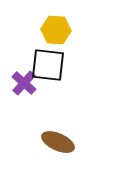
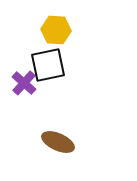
black square: rotated 18 degrees counterclockwise
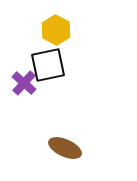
yellow hexagon: rotated 24 degrees clockwise
brown ellipse: moved 7 px right, 6 px down
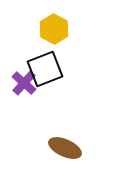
yellow hexagon: moved 2 px left, 1 px up
black square: moved 3 px left, 4 px down; rotated 9 degrees counterclockwise
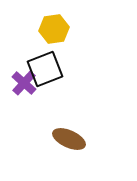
yellow hexagon: rotated 24 degrees clockwise
brown ellipse: moved 4 px right, 9 px up
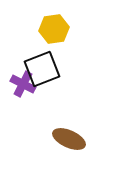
black square: moved 3 px left
purple cross: moved 1 px left, 1 px down; rotated 15 degrees counterclockwise
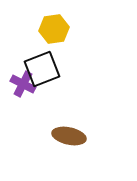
brown ellipse: moved 3 px up; rotated 12 degrees counterclockwise
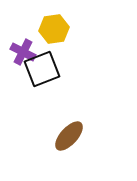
purple cross: moved 32 px up
brown ellipse: rotated 60 degrees counterclockwise
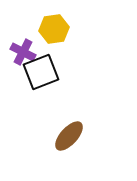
black square: moved 1 px left, 3 px down
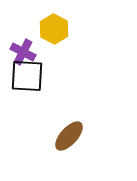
yellow hexagon: rotated 24 degrees counterclockwise
black square: moved 14 px left, 4 px down; rotated 24 degrees clockwise
